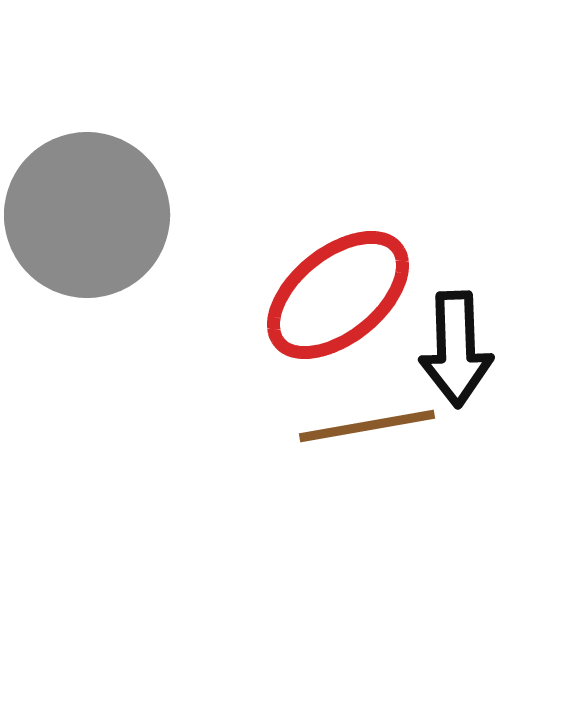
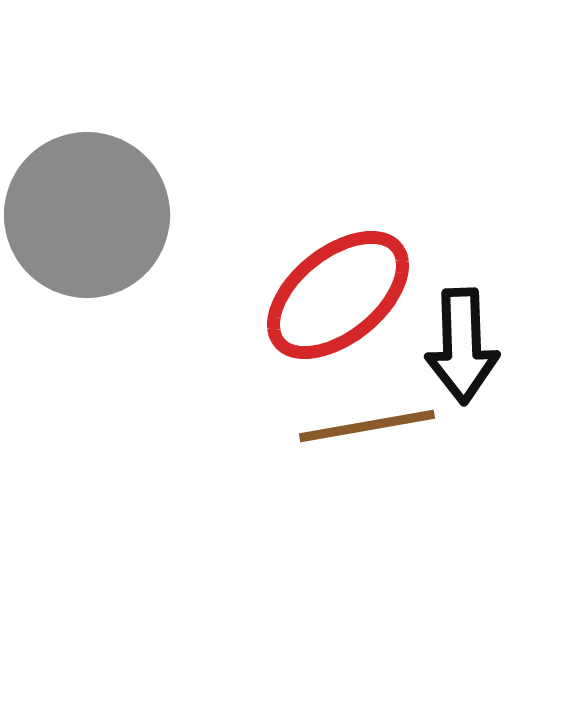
black arrow: moved 6 px right, 3 px up
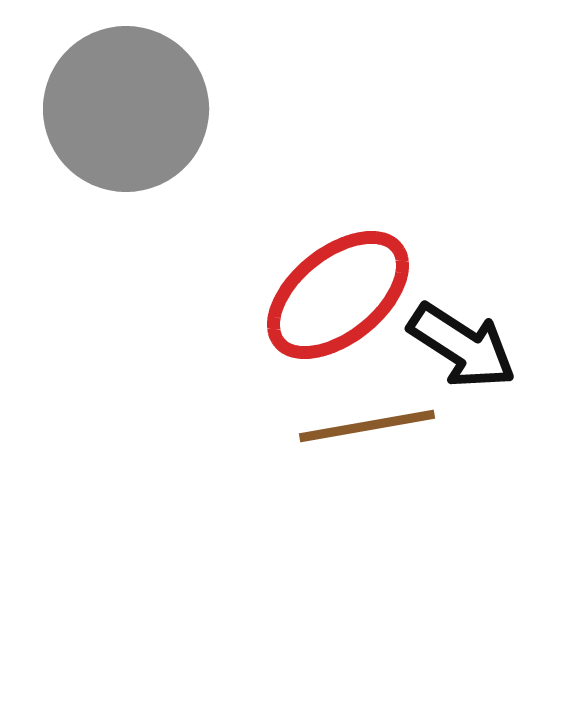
gray circle: moved 39 px right, 106 px up
black arrow: rotated 55 degrees counterclockwise
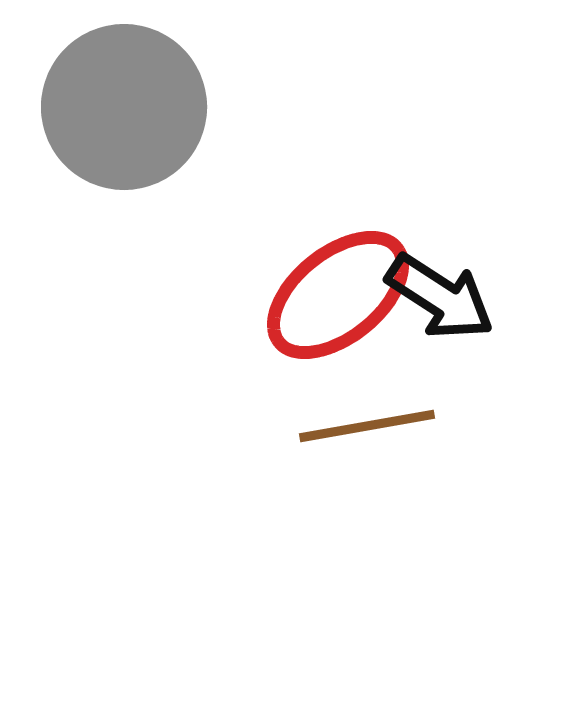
gray circle: moved 2 px left, 2 px up
black arrow: moved 22 px left, 49 px up
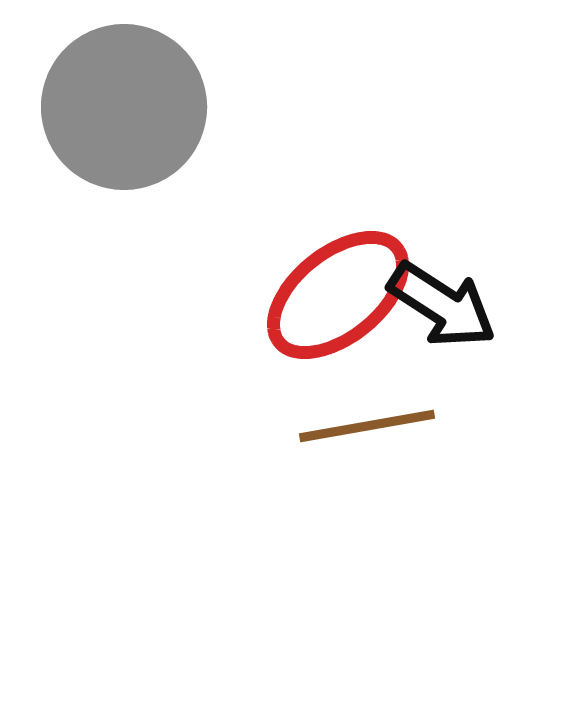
black arrow: moved 2 px right, 8 px down
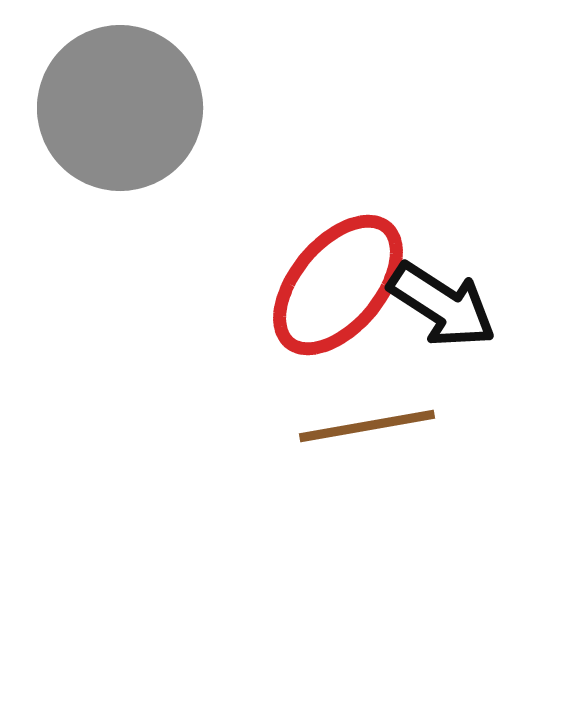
gray circle: moved 4 px left, 1 px down
red ellipse: moved 10 px up; rotated 11 degrees counterclockwise
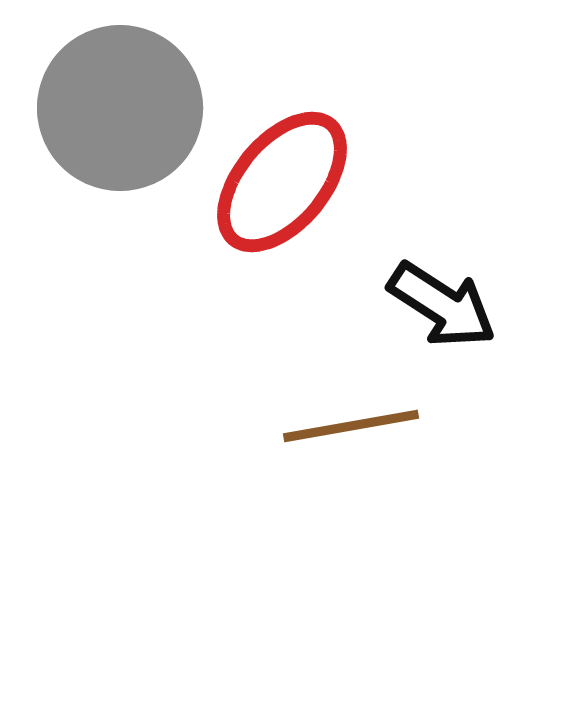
red ellipse: moved 56 px left, 103 px up
brown line: moved 16 px left
